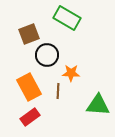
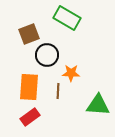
orange rectangle: rotated 32 degrees clockwise
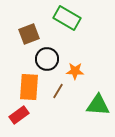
black circle: moved 4 px down
orange star: moved 4 px right, 2 px up
brown line: rotated 28 degrees clockwise
red rectangle: moved 11 px left, 2 px up
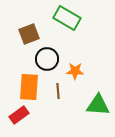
brown line: rotated 35 degrees counterclockwise
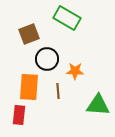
red rectangle: rotated 48 degrees counterclockwise
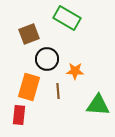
orange rectangle: rotated 12 degrees clockwise
